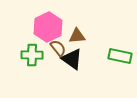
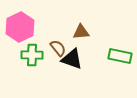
pink hexagon: moved 28 px left
brown triangle: moved 4 px right, 4 px up
black triangle: rotated 15 degrees counterclockwise
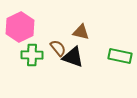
brown triangle: rotated 18 degrees clockwise
black triangle: moved 1 px right, 2 px up
